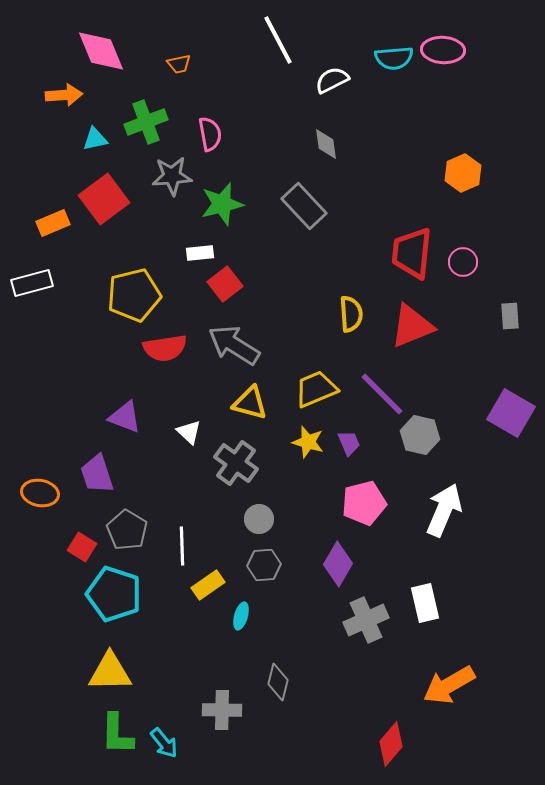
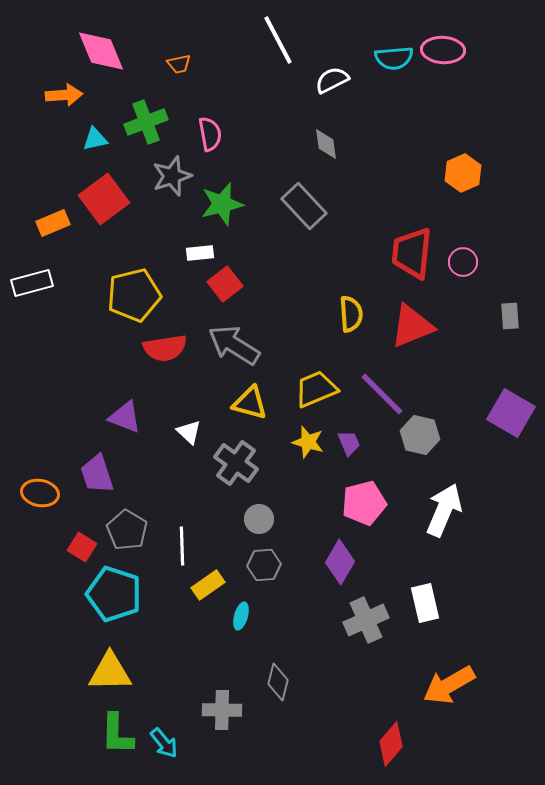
gray star at (172, 176): rotated 15 degrees counterclockwise
purple diamond at (338, 564): moved 2 px right, 2 px up
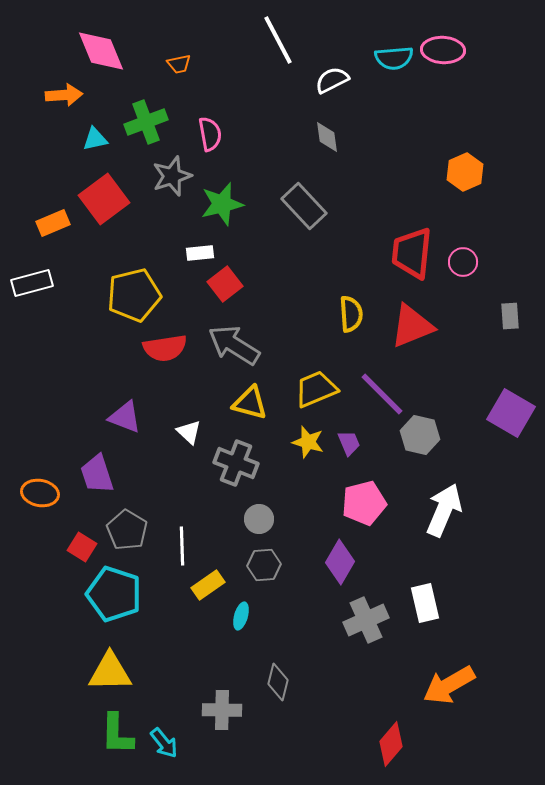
gray diamond at (326, 144): moved 1 px right, 7 px up
orange hexagon at (463, 173): moved 2 px right, 1 px up
gray cross at (236, 463): rotated 15 degrees counterclockwise
